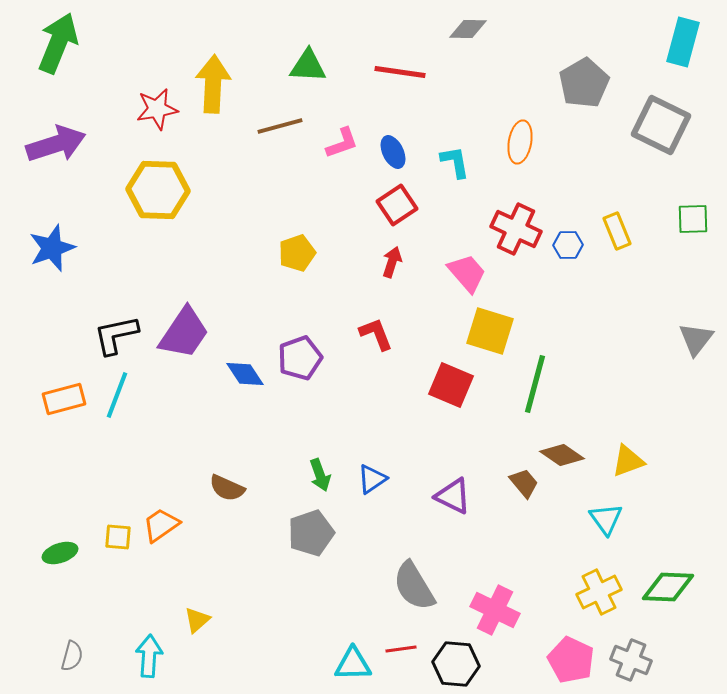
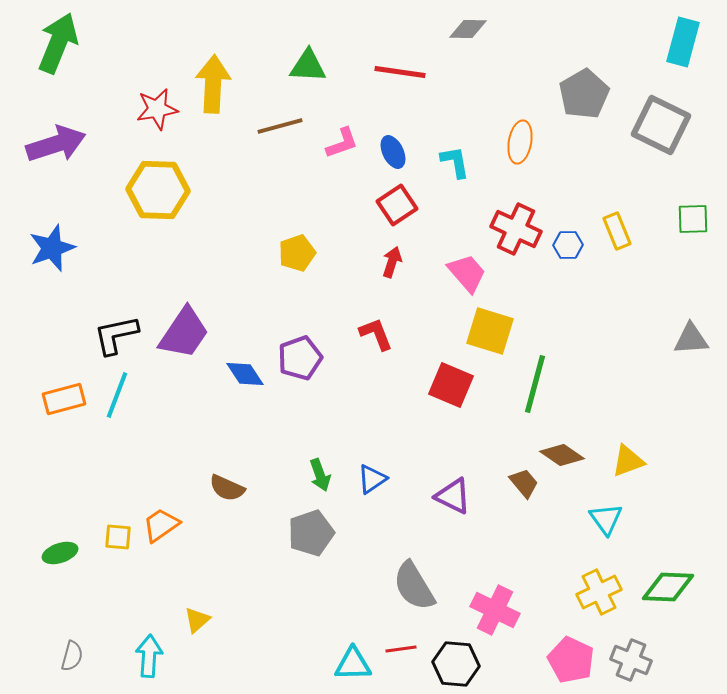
gray pentagon at (584, 83): moved 11 px down
gray triangle at (696, 339): moved 5 px left; rotated 48 degrees clockwise
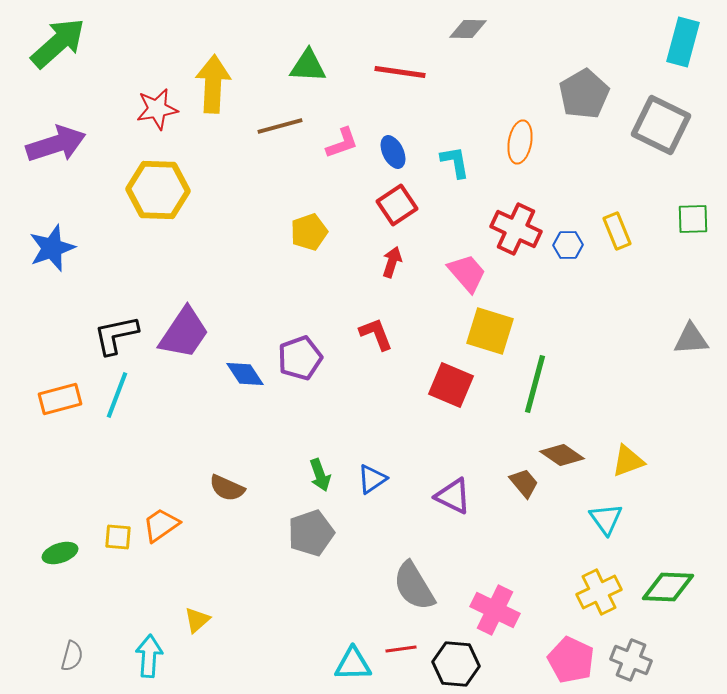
green arrow at (58, 43): rotated 26 degrees clockwise
yellow pentagon at (297, 253): moved 12 px right, 21 px up
orange rectangle at (64, 399): moved 4 px left
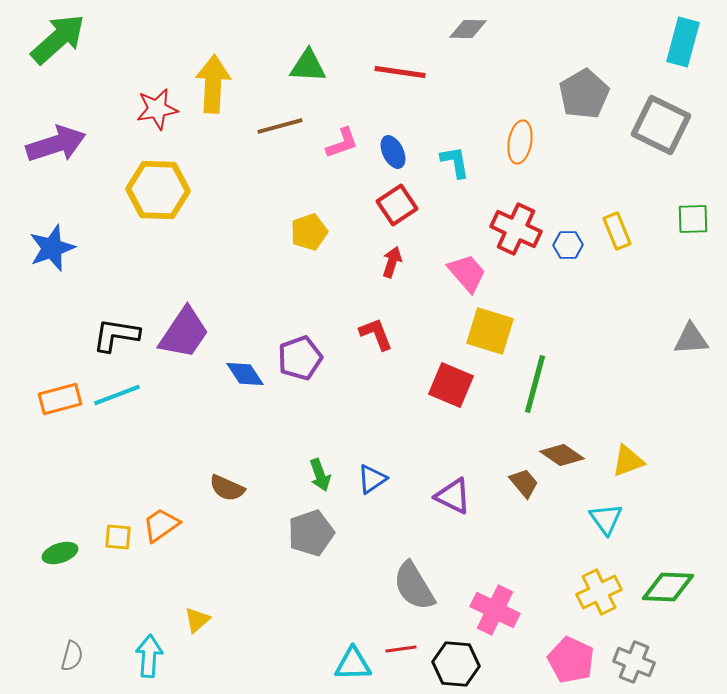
green arrow at (58, 43): moved 4 px up
black L-shape at (116, 335): rotated 21 degrees clockwise
cyan line at (117, 395): rotated 48 degrees clockwise
gray cross at (631, 660): moved 3 px right, 2 px down
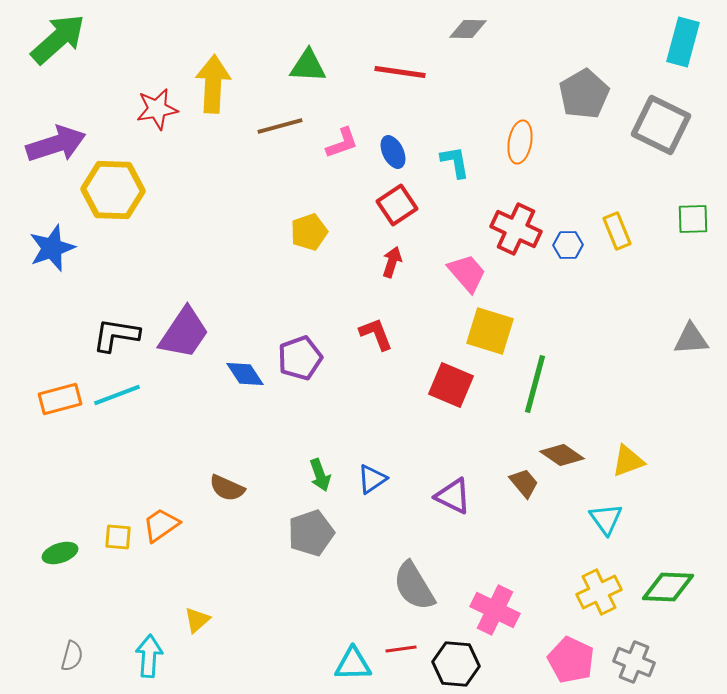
yellow hexagon at (158, 190): moved 45 px left
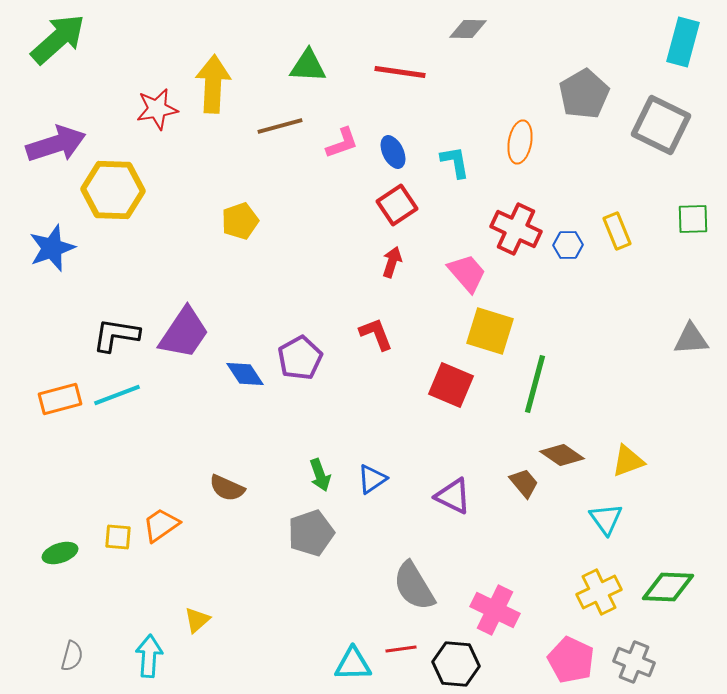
yellow pentagon at (309, 232): moved 69 px left, 11 px up
purple pentagon at (300, 358): rotated 9 degrees counterclockwise
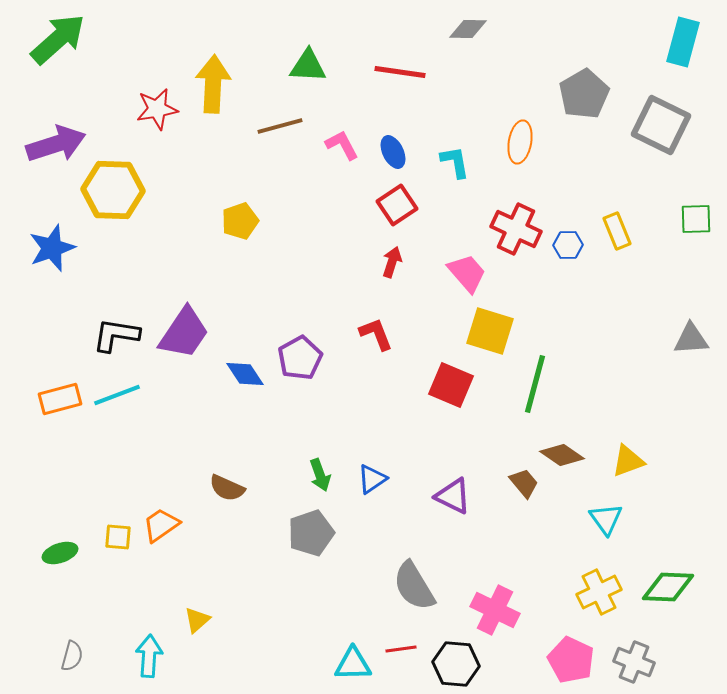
pink L-shape at (342, 143): moved 2 px down; rotated 99 degrees counterclockwise
green square at (693, 219): moved 3 px right
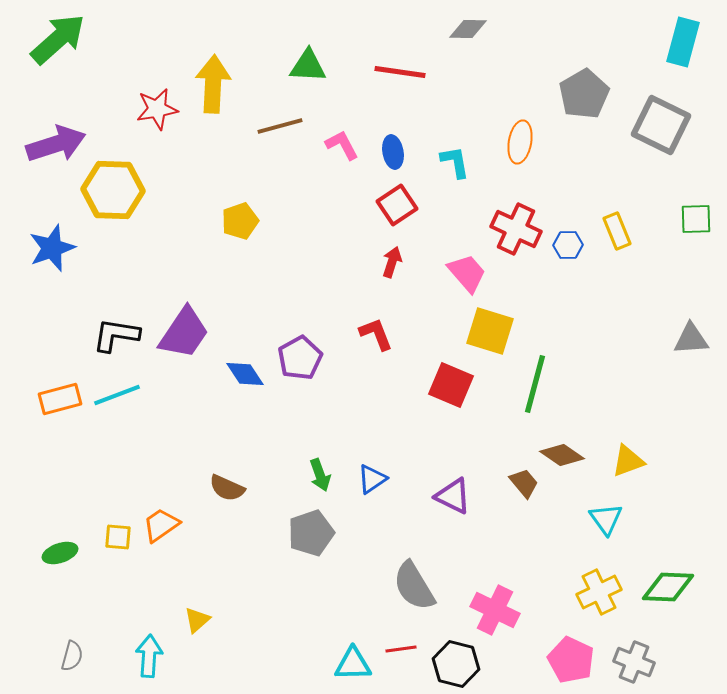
blue ellipse at (393, 152): rotated 16 degrees clockwise
black hexagon at (456, 664): rotated 9 degrees clockwise
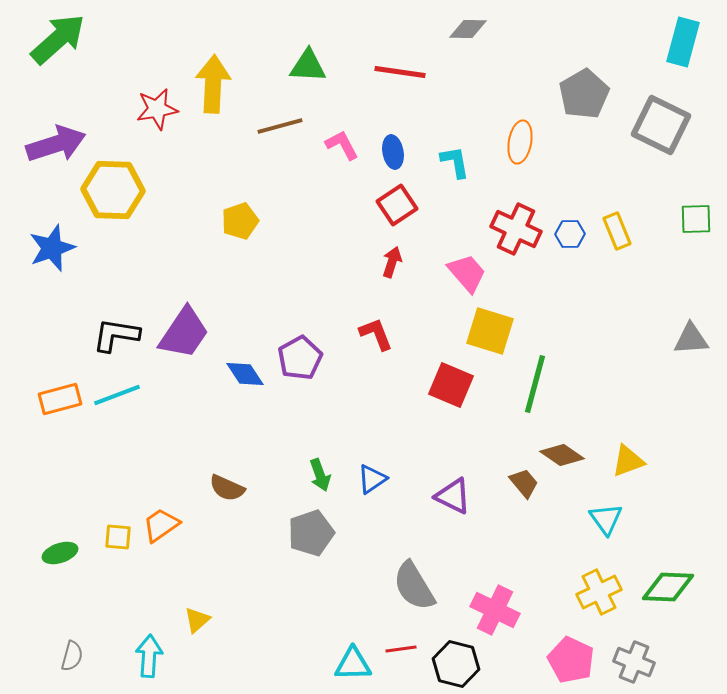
blue hexagon at (568, 245): moved 2 px right, 11 px up
